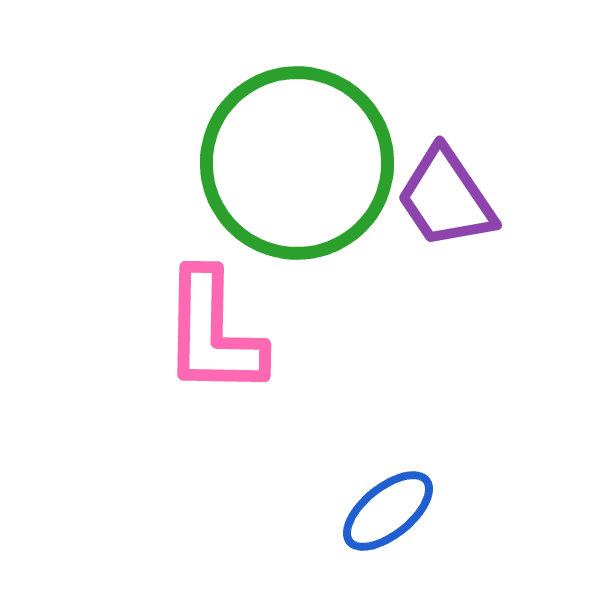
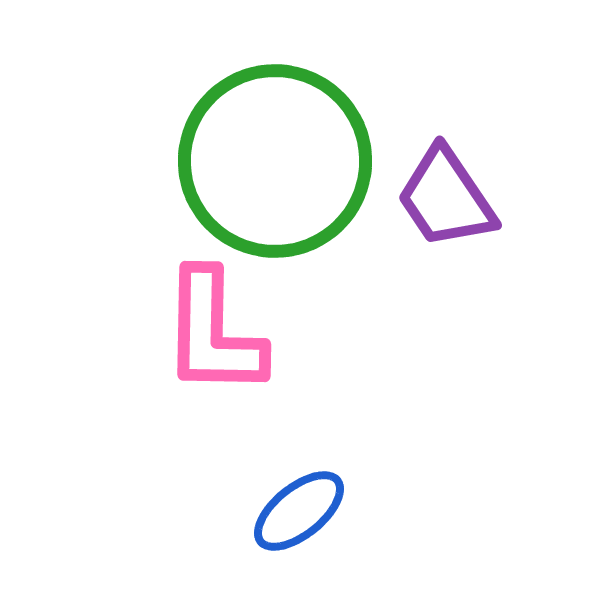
green circle: moved 22 px left, 2 px up
blue ellipse: moved 89 px left
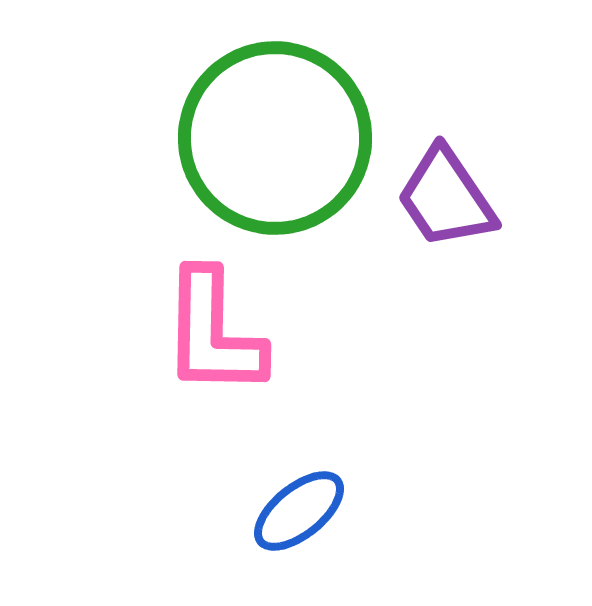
green circle: moved 23 px up
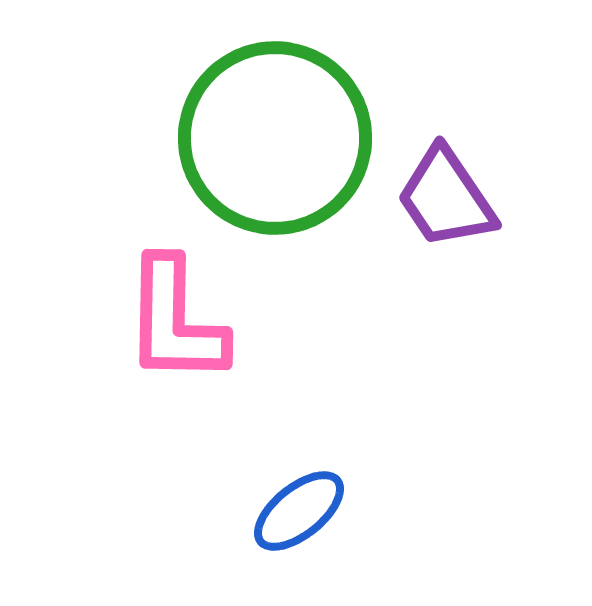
pink L-shape: moved 38 px left, 12 px up
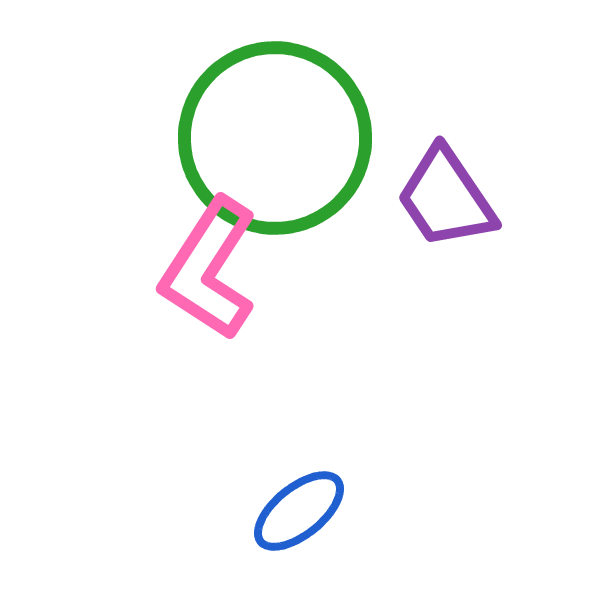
pink L-shape: moved 34 px right, 52 px up; rotated 32 degrees clockwise
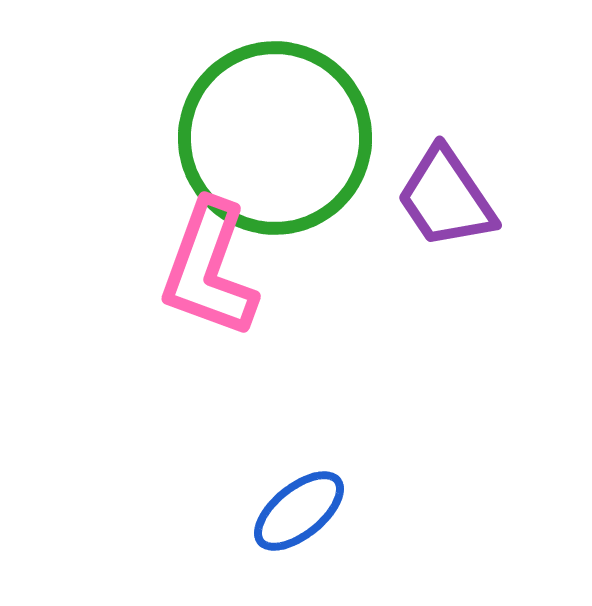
pink L-shape: rotated 13 degrees counterclockwise
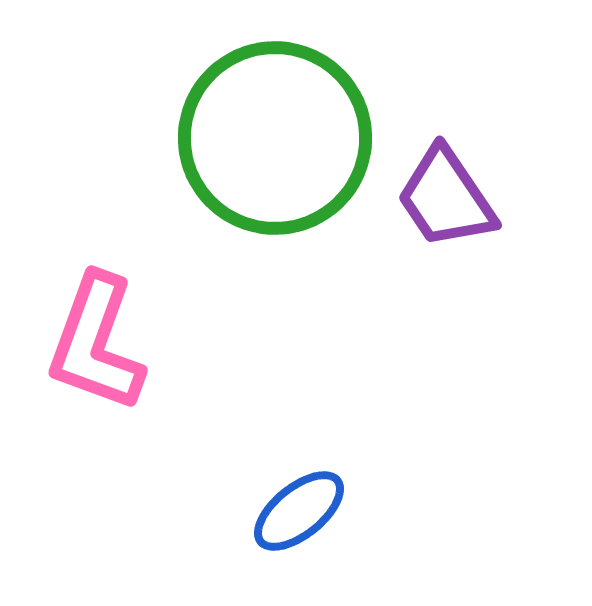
pink L-shape: moved 113 px left, 74 px down
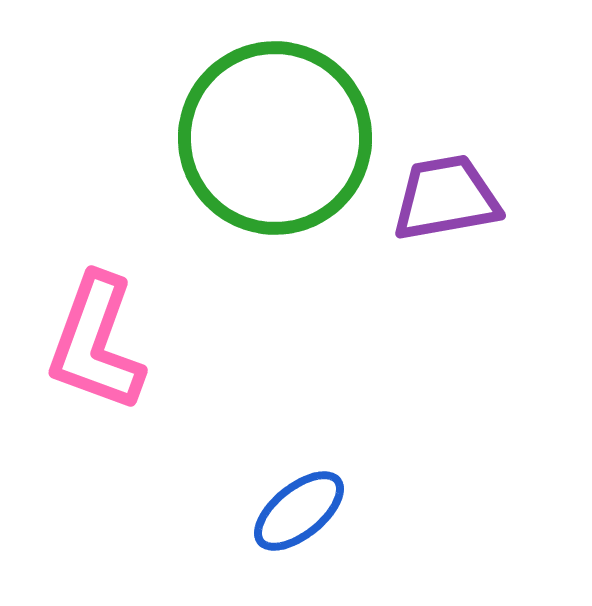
purple trapezoid: rotated 114 degrees clockwise
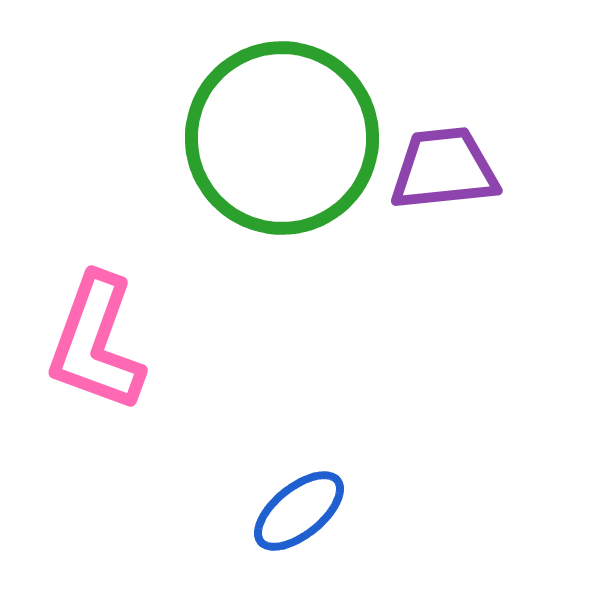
green circle: moved 7 px right
purple trapezoid: moved 2 px left, 29 px up; rotated 4 degrees clockwise
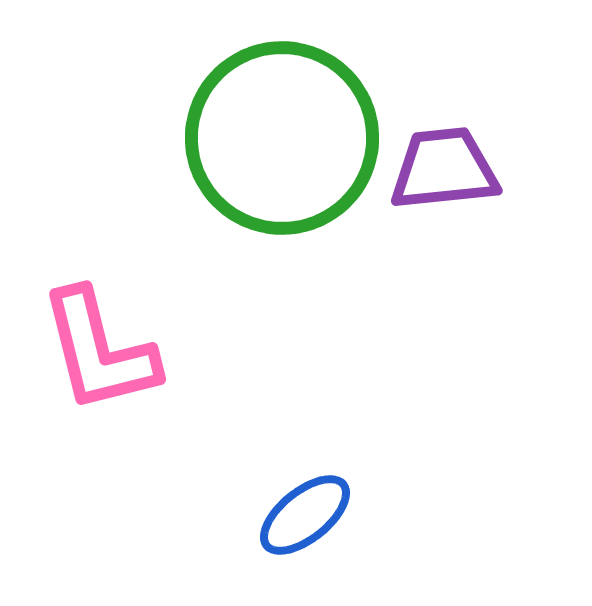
pink L-shape: moved 3 px right, 8 px down; rotated 34 degrees counterclockwise
blue ellipse: moved 6 px right, 4 px down
